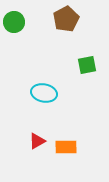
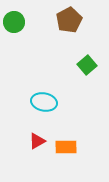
brown pentagon: moved 3 px right, 1 px down
green square: rotated 30 degrees counterclockwise
cyan ellipse: moved 9 px down
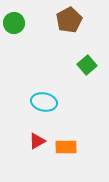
green circle: moved 1 px down
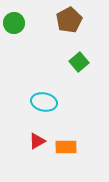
green square: moved 8 px left, 3 px up
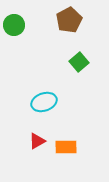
green circle: moved 2 px down
cyan ellipse: rotated 30 degrees counterclockwise
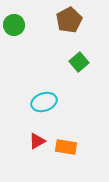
orange rectangle: rotated 10 degrees clockwise
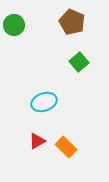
brown pentagon: moved 3 px right, 2 px down; rotated 20 degrees counterclockwise
orange rectangle: rotated 35 degrees clockwise
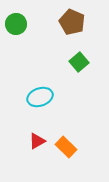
green circle: moved 2 px right, 1 px up
cyan ellipse: moved 4 px left, 5 px up
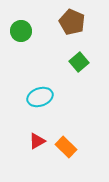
green circle: moved 5 px right, 7 px down
